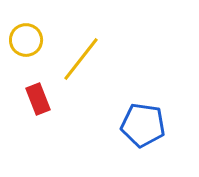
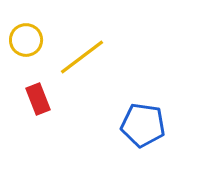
yellow line: moved 1 px right, 2 px up; rotated 15 degrees clockwise
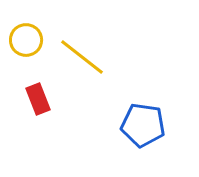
yellow line: rotated 75 degrees clockwise
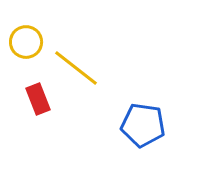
yellow circle: moved 2 px down
yellow line: moved 6 px left, 11 px down
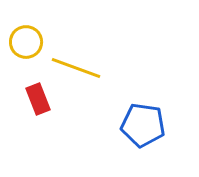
yellow line: rotated 18 degrees counterclockwise
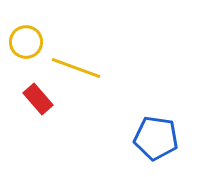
red rectangle: rotated 20 degrees counterclockwise
blue pentagon: moved 13 px right, 13 px down
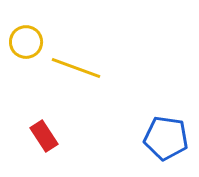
red rectangle: moved 6 px right, 37 px down; rotated 8 degrees clockwise
blue pentagon: moved 10 px right
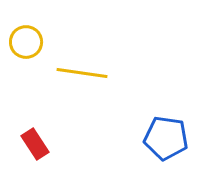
yellow line: moved 6 px right, 5 px down; rotated 12 degrees counterclockwise
red rectangle: moved 9 px left, 8 px down
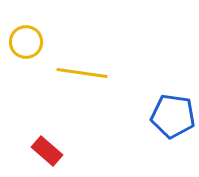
blue pentagon: moved 7 px right, 22 px up
red rectangle: moved 12 px right, 7 px down; rotated 16 degrees counterclockwise
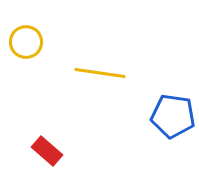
yellow line: moved 18 px right
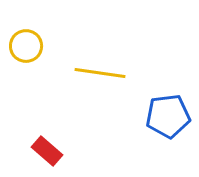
yellow circle: moved 4 px down
blue pentagon: moved 5 px left; rotated 15 degrees counterclockwise
